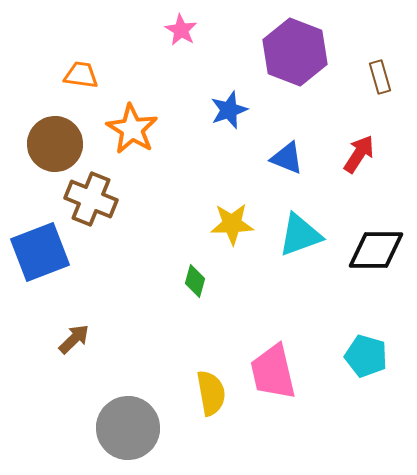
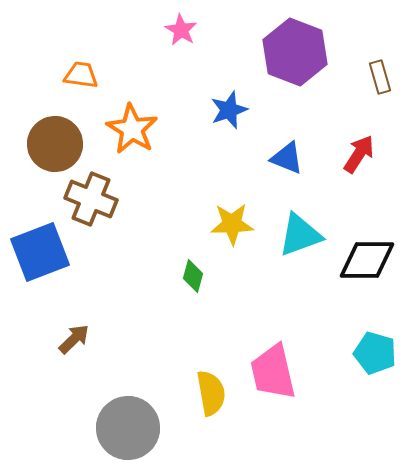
black diamond: moved 9 px left, 10 px down
green diamond: moved 2 px left, 5 px up
cyan pentagon: moved 9 px right, 3 px up
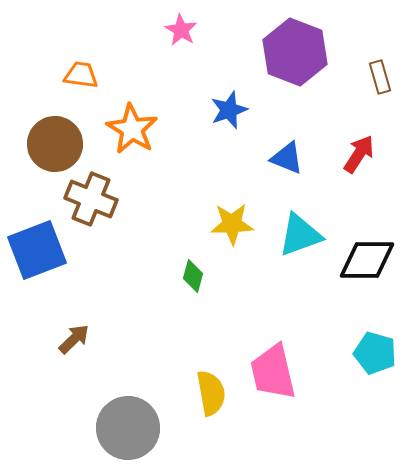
blue square: moved 3 px left, 2 px up
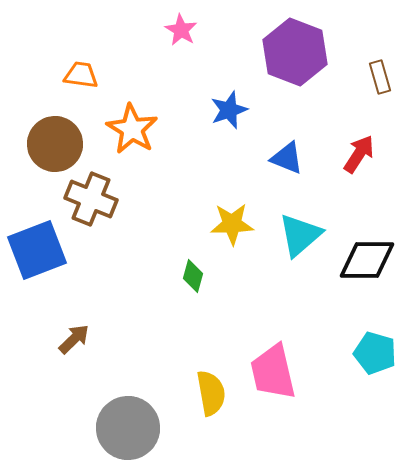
cyan triangle: rotated 21 degrees counterclockwise
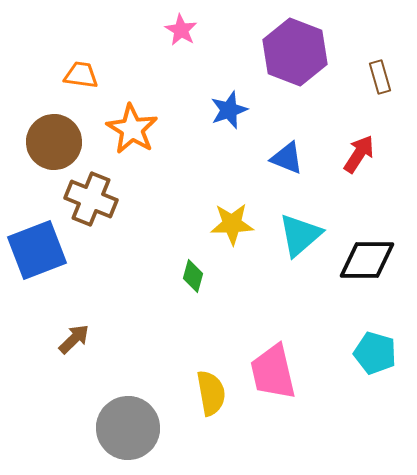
brown circle: moved 1 px left, 2 px up
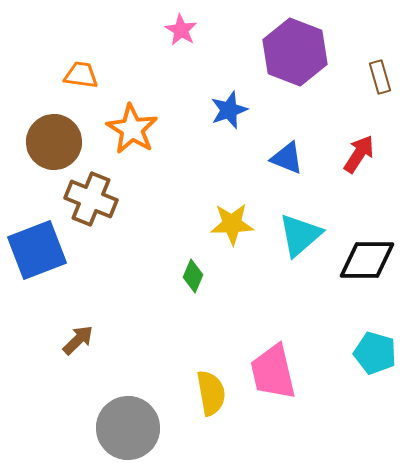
green diamond: rotated 8 degrees clockwise
brown arrow: moved 4 px right, 1 px down
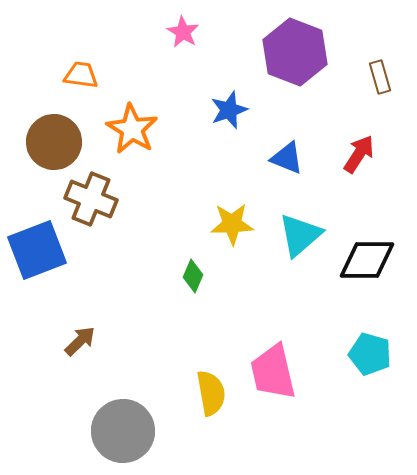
pink star: moved 2 px right, 2 px down
brown arrow: moved 2 px right, 1 px down
cyan pentagon: moved 5 px left, 1 px down
gray circle: moved 5 px left, 3 px down
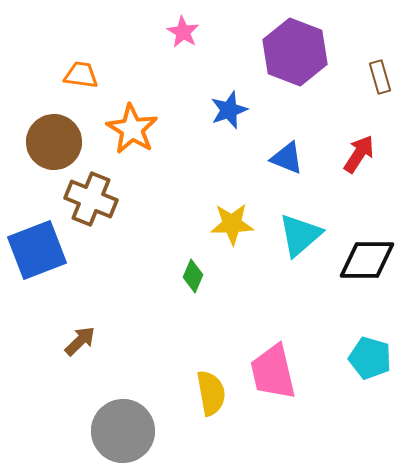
cyan pentagon: moved 4 px down
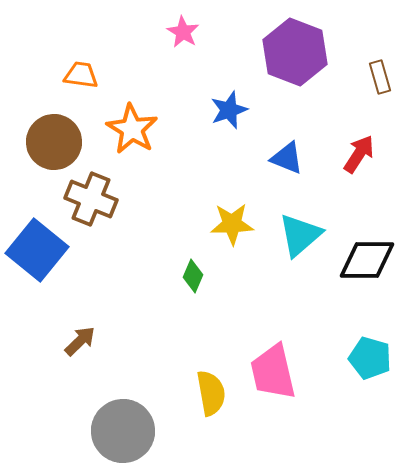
blue square: rotated 30 degrees counterclockwise
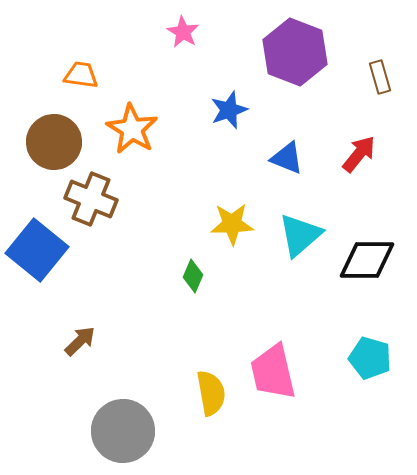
red arrow: rotated 6 degrees clockwise
